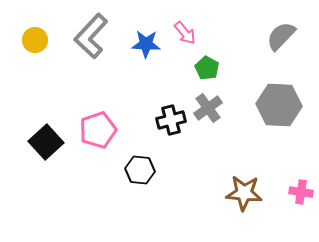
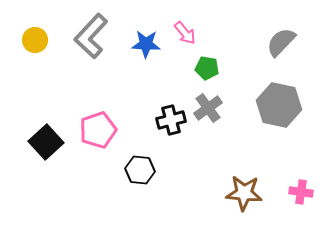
gray semicircle: moved 6 px down
green pentagon: rotated 20 degrees counterclockwise
gray hexagon: rotated 9 degrees clockwise
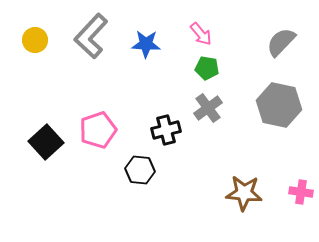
pink arrow: moved 16 px right, 1 px down
black cross: moved 5 px left, 10 px down
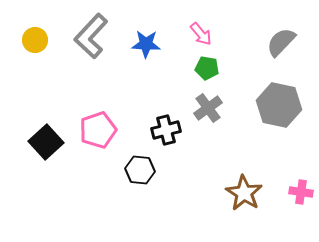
brown star: rotated 27 degrees clockwise
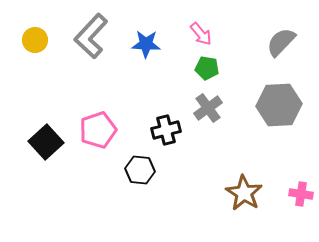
gray hexagon: rotated 15 degrees counterclockwise
pink cross: moved 2 px down
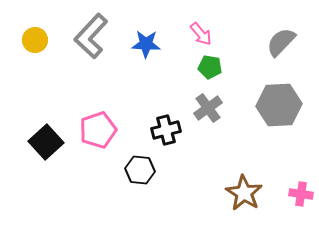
green pentagon: moved 3 px right, 1 px up
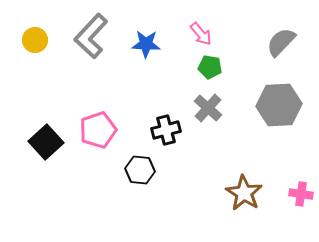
gray cross: rotated 12 degrees counterclockwise
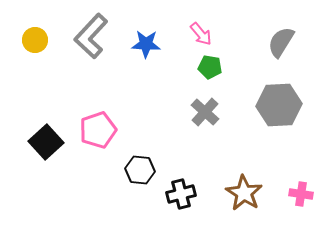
gray semicircle: rotated 12 degrees counterclockwise
gray cross: moved 3 px left, 4 px down
black cross: moved 15 px right, 64 px down
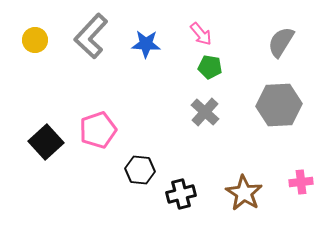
pink cross: moved 12 px up; rotated 15 degrees counterclockwise
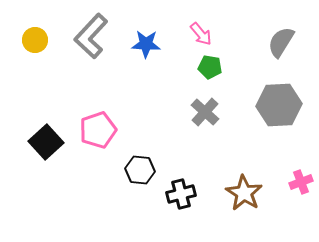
pink cross: rotated 15 degrees counterclockwise
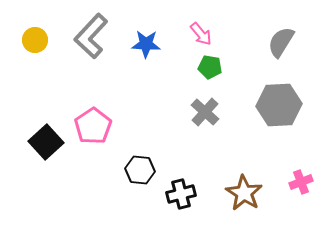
pink pentagon: moved 5 px left, 4 px up; rotated 15 degrees counterclockwise
